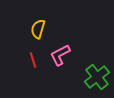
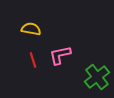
yellow semicircle: moved 7 px left; rotated 84 degrees clockwise
pink L-shape: rotated 15 degrees clockwise
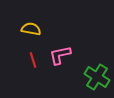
green cross: rotated 20 degrees counterclockwise
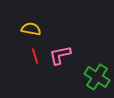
red line: moved 2 px right, 4 px up
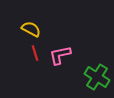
yellow semicircle: rotated 18 degrees clockwise
red line: moved 3 px up
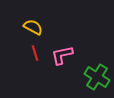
yellow semicircle: moved 2 px right, 2 px up
pink L-shape: moved 2 px right
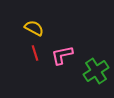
yellow semicircle: moved 1 px right, 1 px down
green cross: moved 1 px left, 6 px up; rotated 25 degrees clockwise
